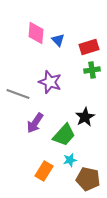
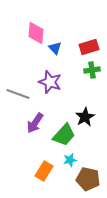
blue triangle: moved 3 px left, 8 px down
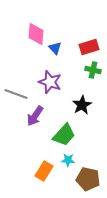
pink diamond: moved 1 px down
green cross: moved 1 px right; rotated 21 degrees clockwise
gray line: moved 2 px left
black star: moved 3 px left, 12 px up
purple arrow: moved 7 px up
cyan star: moved 2 px left; rotated 16 degrees clockwise
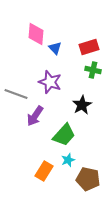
cyan star: rotated 24 degrees counterclockwise
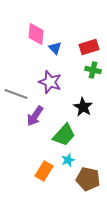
black star: moved 1 px right, 2 px down; rotated 12 degrees counterclockwise
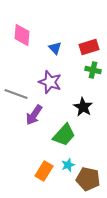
pink diamond: moved 14 px left, 1 px down
purple arrow: moved 1 px left, 1 px up
cyan star: moved 5 px down
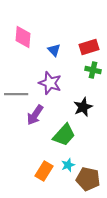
pink diamond: moved 1 px right, 2 px down
blue triangle: moved 1 px left, 2 px down
purple star: moved 1 px down
gray line: rotated 20 degrees counterclockwise
black star: rotated 18 degrees clockwise
purple arrow: moved 1 px right
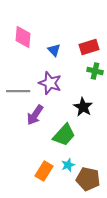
green cross: moved 2 px right, 1 px down
gray line: moved 2 px right, 3 px up
black star: rotated 18 degrees counterclockwise
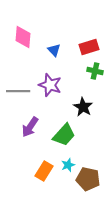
purple star: moved 2 px down
purple arrow: moved 5 px left, 12 px down
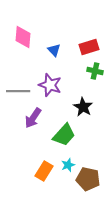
purple arrow: moved 3 px right, 9 px up
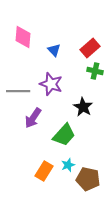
red rectangle: moved 1 px right, 1 px down; rotated 24 degrees counterclockwise
purple star: moved 1 px right, 1 px up
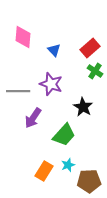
green cross: rotated 21 degrees clockwise
brown pentagon: moved 1 px right, 2 px down; rotated 15 degrees counterclockwise
